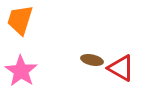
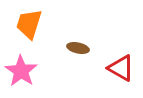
orange trapezoid: moved 9 px right, 4 px down
brown ellipse: moved 14 px left, 12 px up
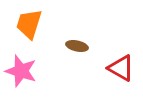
brown ellipse: moved 1 px left, 2 px up
pink star: rotated 16 degrees counterclockwise
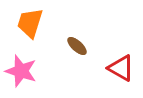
orange trapezoid: moved 1 px right, 1 px up
brown ellipse: rotated 30 degrees clockwise
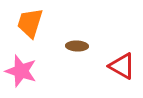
brown ellipse: rotated 40 degrees counterclockwise
red triangle: moved 1 px right, 2 px up
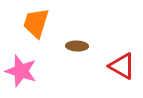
orange trapezoid: moved 6 px right
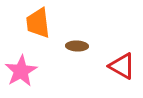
orange trapezoid: moved 2 px right; rotated 24 degrees counterclockwise
pink star: rotated 24 degrees clockwise
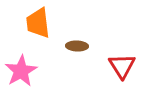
red triangle: rotated 28 degrees clockwise
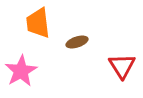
brown ellipse: moved 4 px up; rotated 20 degrees counterclockwise
